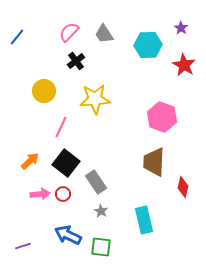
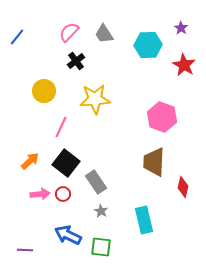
purple line: moved 2 px right, 4 px down; rotated 21 degrees clockwise
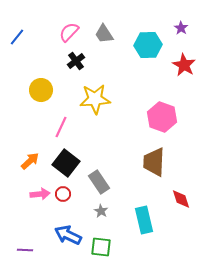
yellow circle: moved 3 px left, 1 px up
gray rectangle: moved 3 px right
red diamond: moved 2 px left, 12 px down; rotated 30 degrees counterclockwise
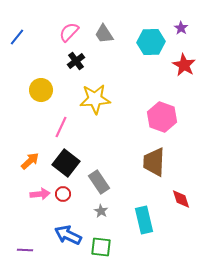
cyan hexagon: moved 3 px right, 3 px up
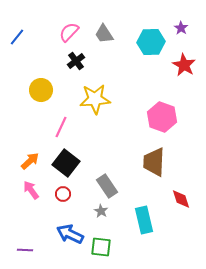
gray rectangle: moved 8 px right, 4 px down
pink arrow: moved 9 px left, 4 px up; rotated 120 degrees counterclockwise
blue arrow: moved 2 px right, 1 px up
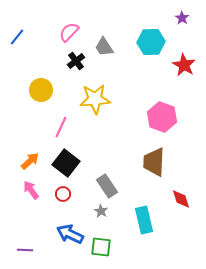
purple star: moved 1 px right, 10 px up
gray trapezoid: moved 13 px down
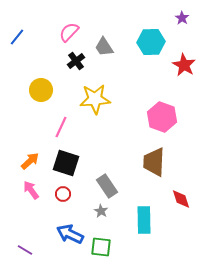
black square: rotated 20 degrees counterclockwise
cyan rectangle: rotated 12 degrees clockwise
purple line: rotated 28 degrees clockwise
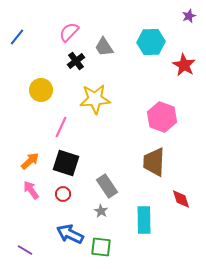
purple star: moved 7 px right, 2 px up; rotated 16 degrees clockwise
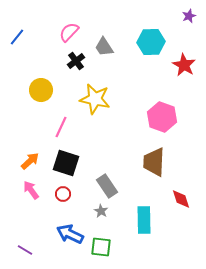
yellow star: rotated 16 degrees clockwise
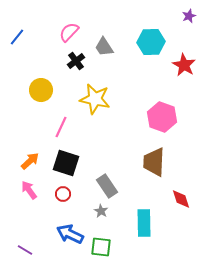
pink arrow: moved 2 px left
cyan rectangle: moved 3 px down
